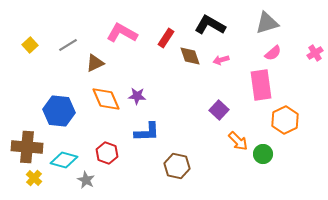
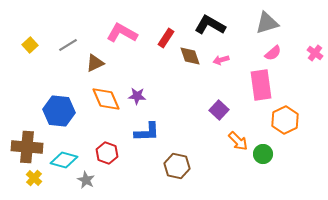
pink cross: rotated 21 degrees counterclockwise
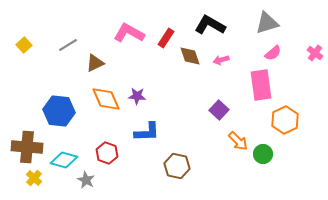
pink L-shape: moved 7 px right
yellow square: moved 6 px left
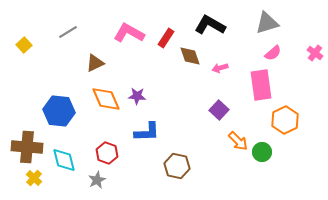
gray line: moved 13 px up
pink arrow: moved 1 px left, 8 px down
green circle: moved 1 px left, 2 px up
cyan diamond: rotated 60 degrees clockwise
gray star: moved 11 px right; rotated 18 degrees clockwise
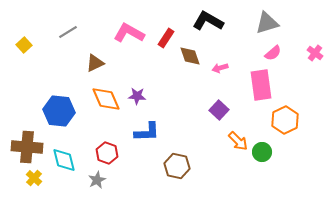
black L-shape: moved 2 px left, 4 px up
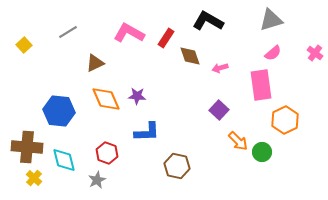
gray triangle: moved 4 px right, 3 px up
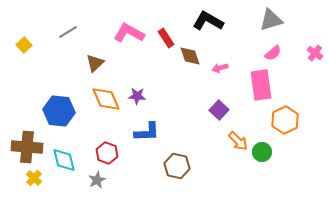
red rectangle: rotated 66 degrees counterclockwise
brown triangle: rotated 18 degrees counterclockwise
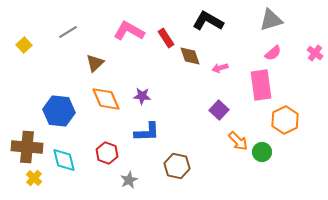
pink L-shape: moved 2 px up
purple star: moved 5 px right
gray star: moved 32 px right
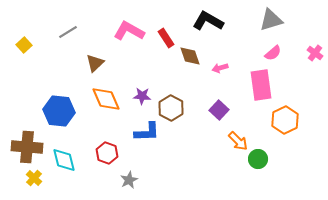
green circle: moved 4 px left, 7 px down
brown hexagon: moved 6 px left, 58 px up; rotated 15 degrees clockwise
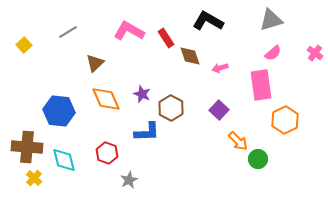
purple star: moved 2 px up; rotated 18 degrees clockwise
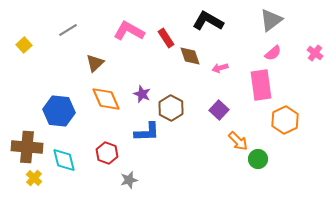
gray triangle: rotated 20 degrees counterclockwise
gray line: moved 2 px up
gray star: rotated 12 degrees clockwise
